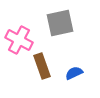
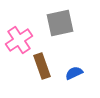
pink cross: rotated 28 degrees clockwise
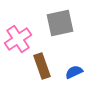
pink cross: moved 1 px left, 1 px up
blue semicircle: moved 1 px up
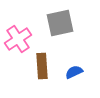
brown rectangle: rotated 15 degrees clockwise
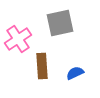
blue semicircle: moved 1 px right, 1 px down
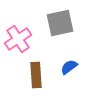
brown rectangle: moved 6 px left, 9 px down
blue semicircle: moved 6 px left, 6 px up; rotated 12 degrees counterclockwise
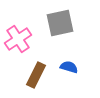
blue semicircle: rotated 54 degrees clockwise
brown rectangle: rotated 30 degrees clockwise
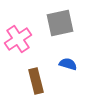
blue semicircle: moved 1 px left, 3 px up
brown rectangle: moved 6 px down; rotated 40 degrees counterclockwise
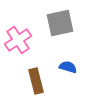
pink cross: moved 1 px down
blue semicircle: moved 3 px down
